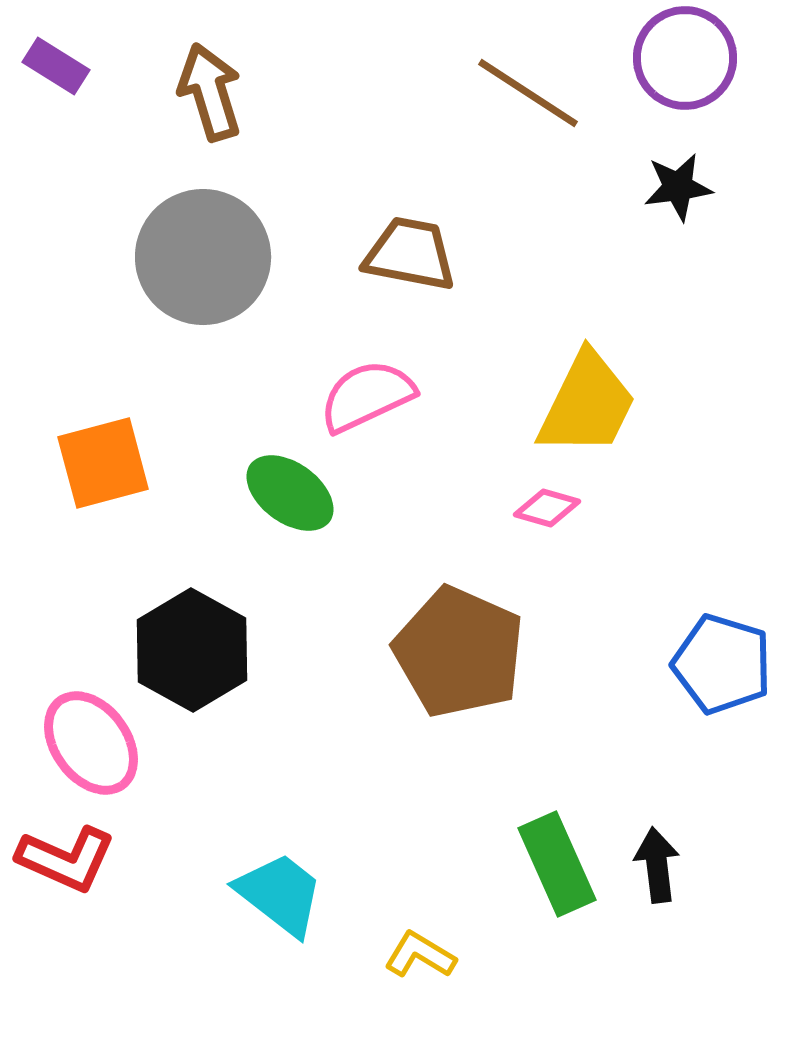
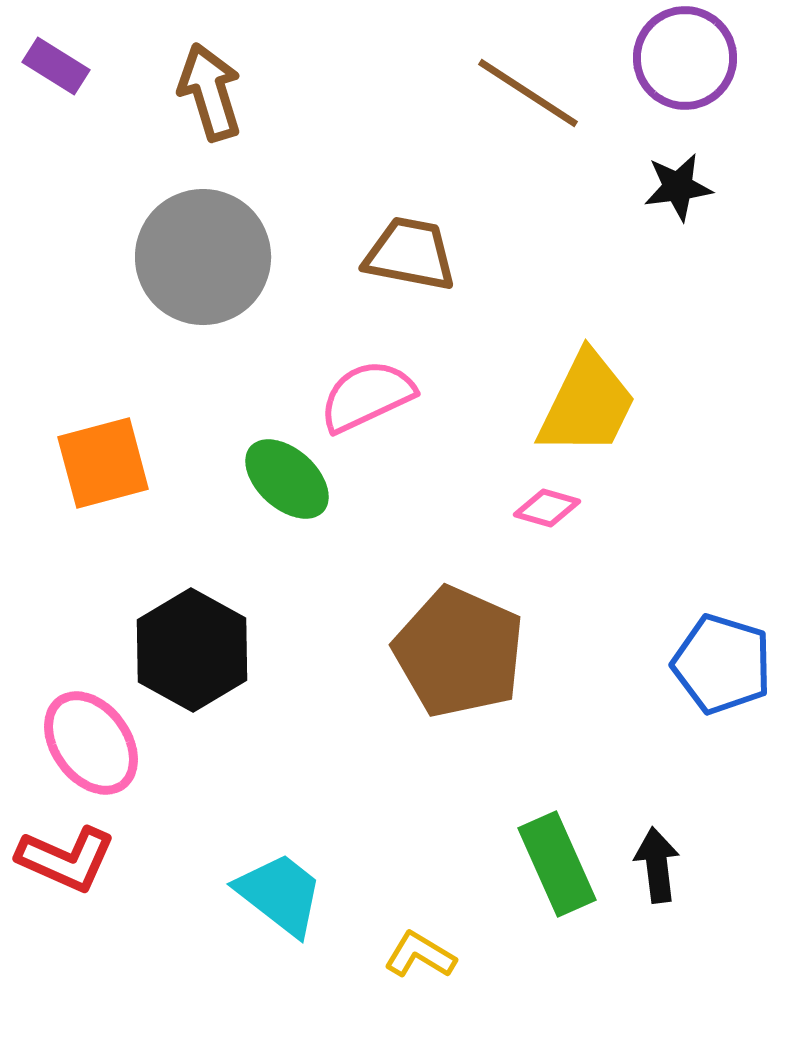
green ellipse: moved 3 px left, 14 px up; rotated 6 degrees clockwise
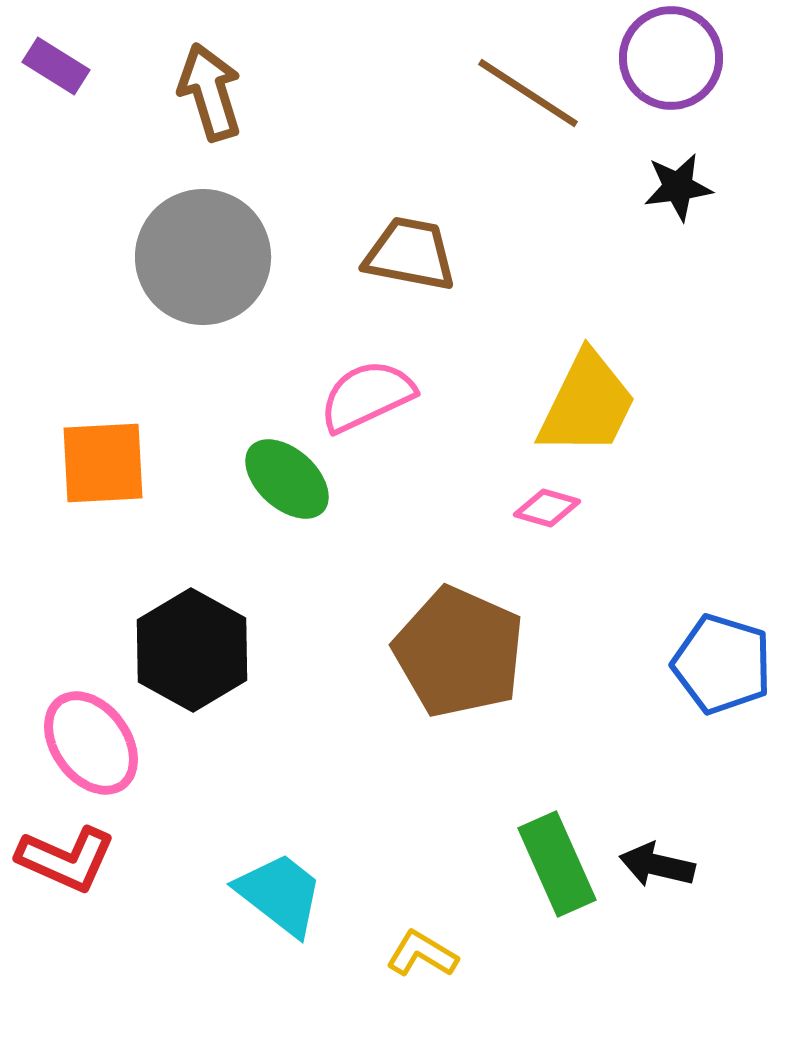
purple circle: moved 14 px left
orange square: rotated 12 degrees clockwise
black arrow: rotated 70 degrees counterclockwise
yellow L-shape: moved 2 px right, 1 px up
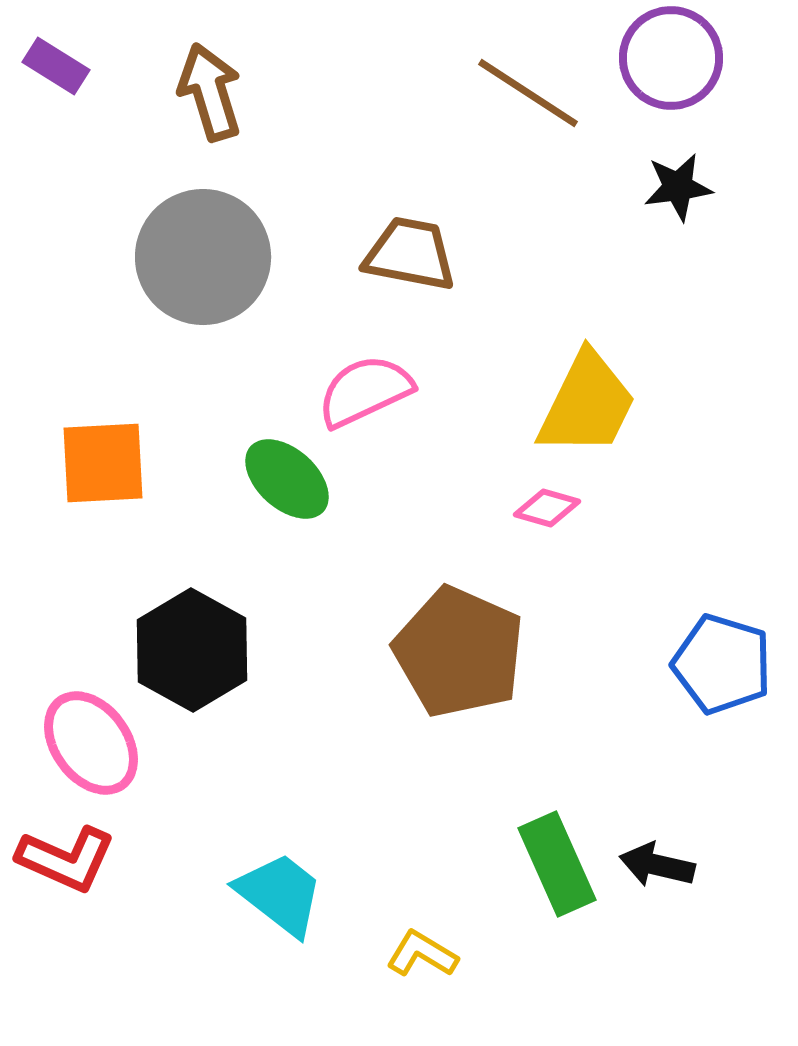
pink semicircle: moved 2 px left, 5 px up
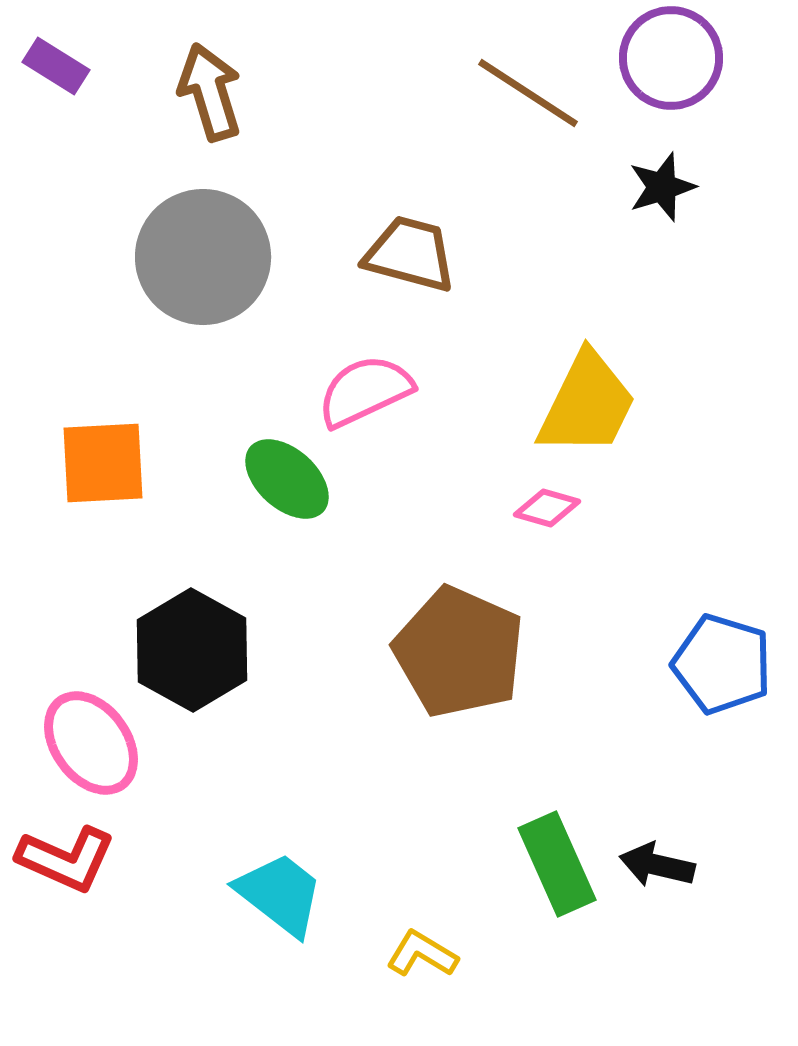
black star: moved 16 px left; rotated 10 degrees counterclockwise
brown trapezoid: rotated 4 degrees clockwise
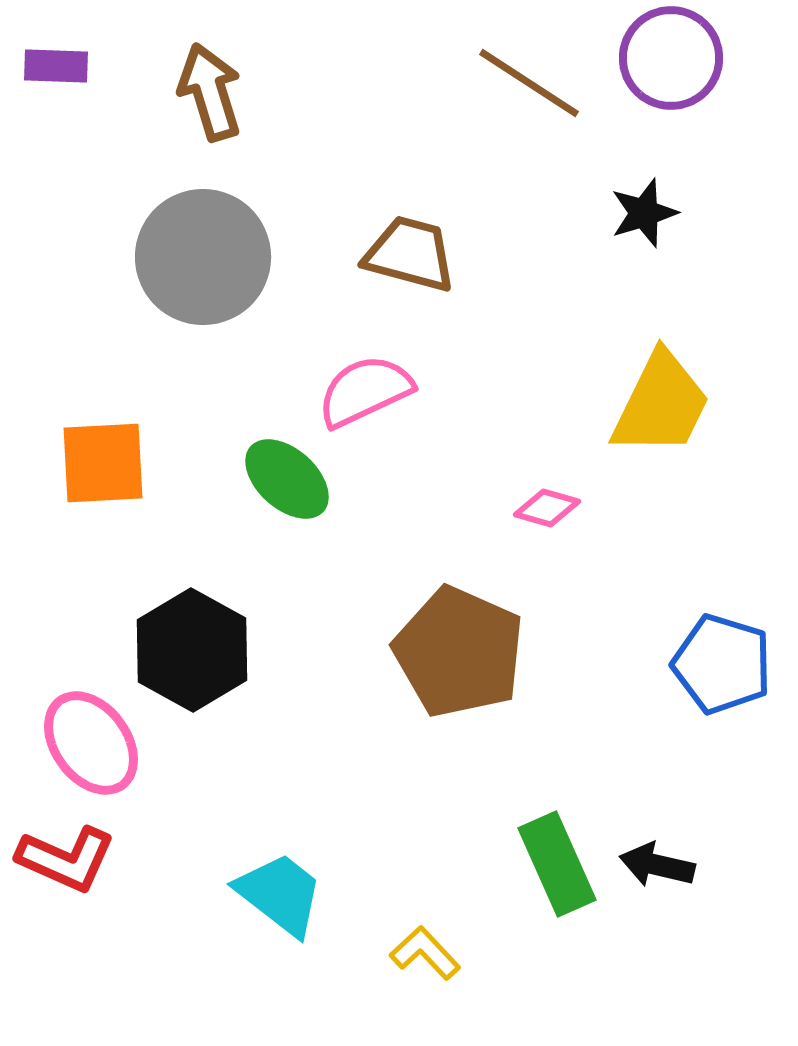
purple rectangle: rotated 30 degrees counterclockwise
brown line: moved 1 px right, 10 px up
black star: moved 18 px left, 26 px down
yellow trapezoid: moved 74 px right
yellow L-shape: moved 3 px right, 1 px up; rotated 16 degrees clockwise
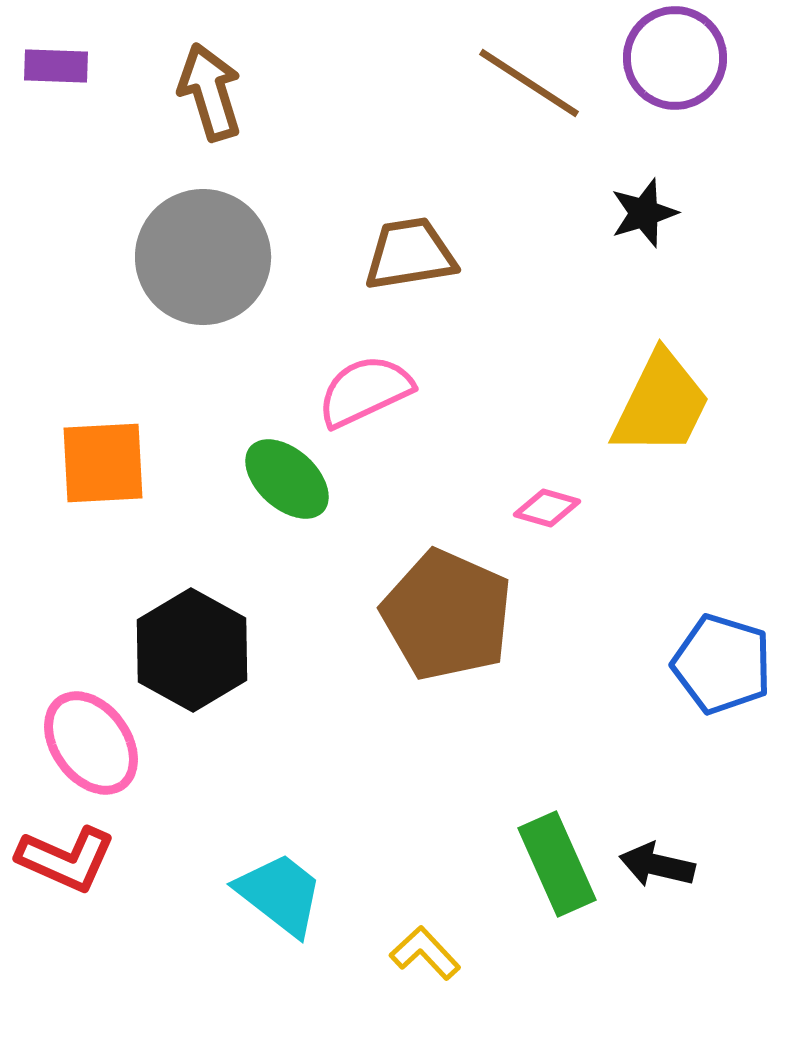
purple circle: moved 4 px right
brown trapezoid: rotated 24 degrees counterclockwise
brown pentagon: moved 12 px left, 37 px up
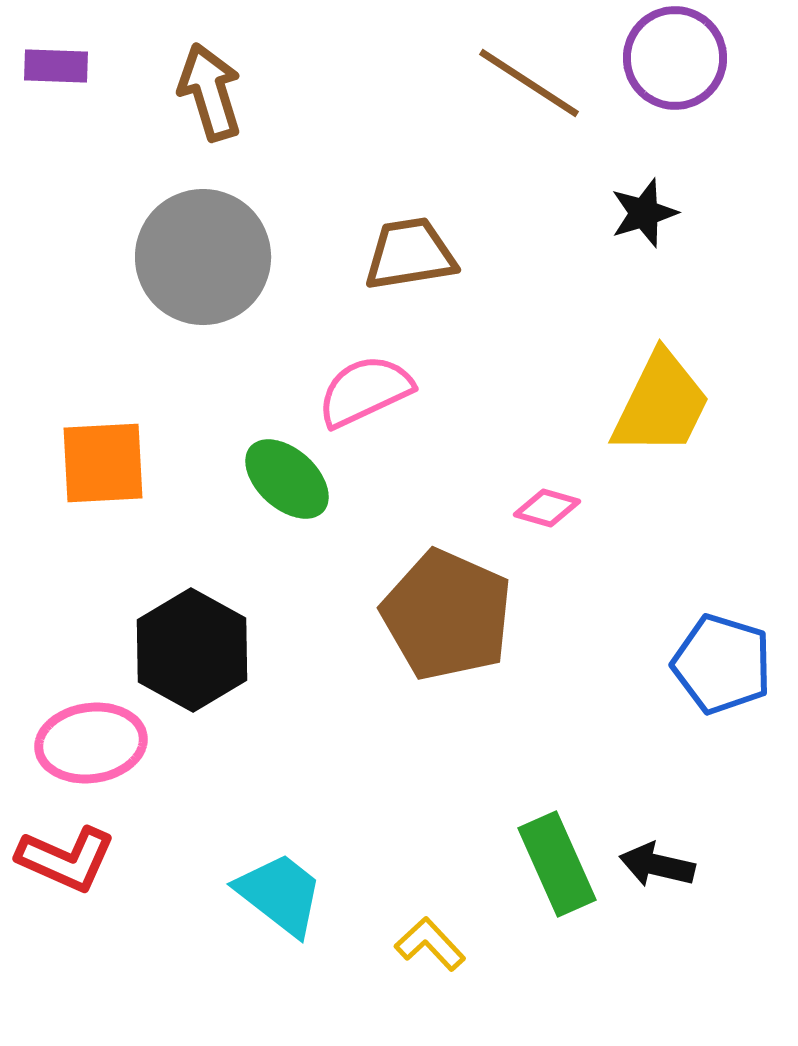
pink ellipse: rotated 62 degrees counterclockwise
yellow L-shape: moved 5 px right, 9 px up
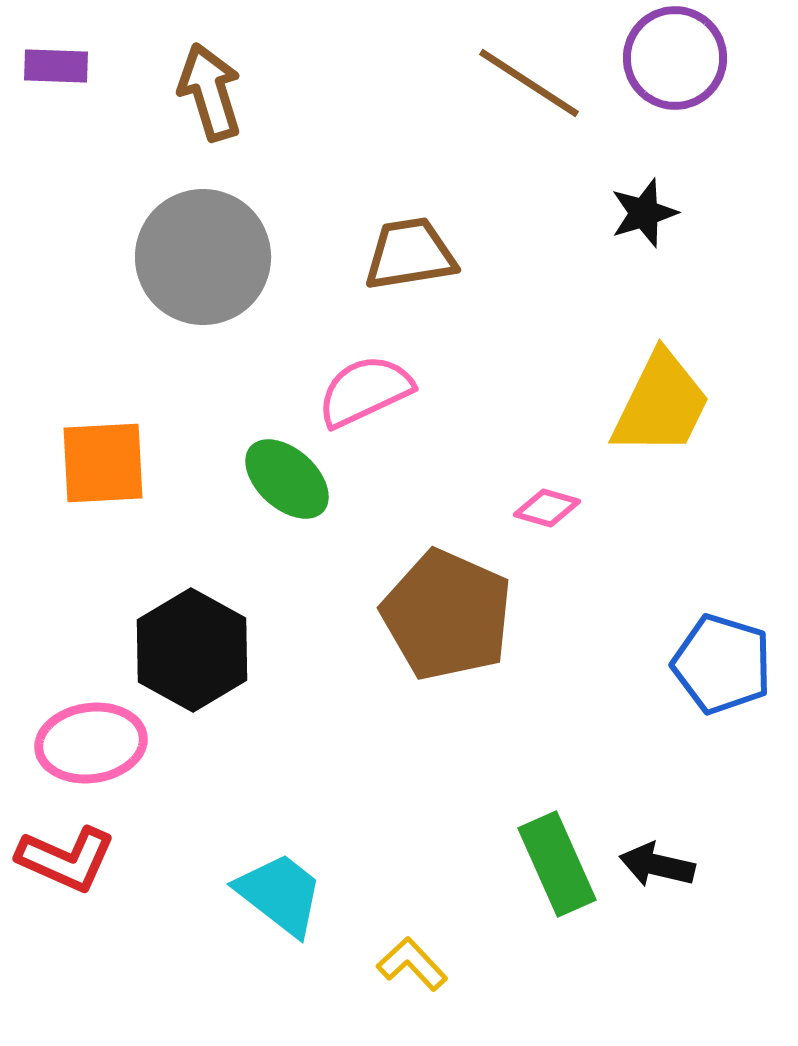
yellow L-shape: moved 18 px left, 20 px down
